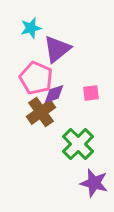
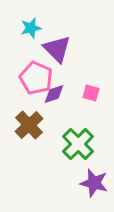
purple triangle: rotated 36 degrees counterclockwise
pink square: rotated 24 degrees clockwise
brown cross: moved 12 px left, 13 px down; rotated 8 degrees counterclockwise
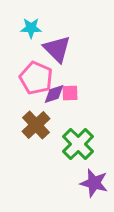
cyan star: rotated 15 degrees clockwise
pink square: moved 21 px left; rotated 18 degrees counterclockwise
brown cross: moved 7 px right
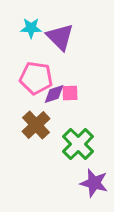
purple triangle: moved 3 px right, 12 px up
pink pentagon: rotated 16 degrees counterclockwise
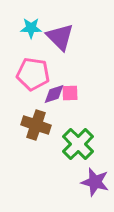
pink pentagon: moved 3 px left, 4 px up
brown cross: rotated 28 degrees counterclockwise
purple star: moved 1 px right, 1 px up
